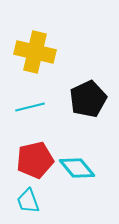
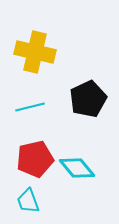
red pentagon: moved 1 px up
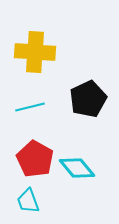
yellow cross: rotated 9 degrees counterclockwise
red pentagon: rotated 30 degrees counterclockwise
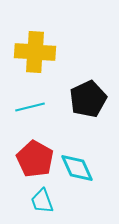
cyan diamond: rotated 15 degrees clockwise
cyan trapezoid: moved 14 px right
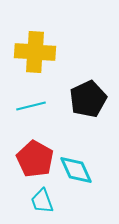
cyan line: moved 1 px right, 1 px up
cyan diamond: moved 1 px left, 2 px down
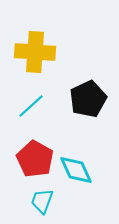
cyan line: rotated 28 degrees counterclockwise
cyan trapezoid: rotated 40 degrees clockwise
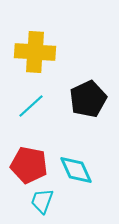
red pentagon: moved 6 px left, 6 px down; rotated 18 degrees counterclockwise
